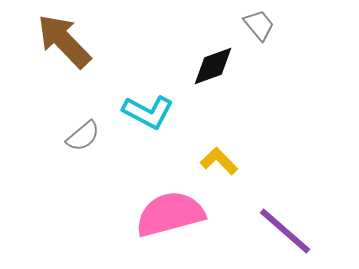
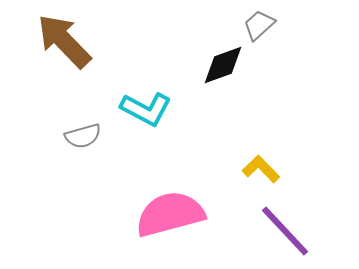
gray trapezoid: rotated 92 degrees counterclockwise
black diamond: moved 10 px right, 1 px up
cyan L-shape: moved 2 px left, 3 px up
gray semicircle: rotated 24 degrees clockwise
yellow L-shape: moved 42 px right, 8 px down
purple line: rotated 6 degrees clockwise
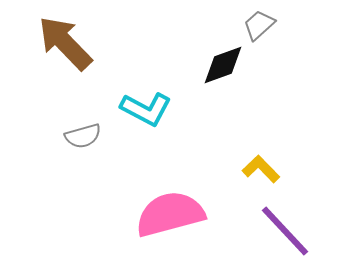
brown arrow: moved 1 px right, 2 px down
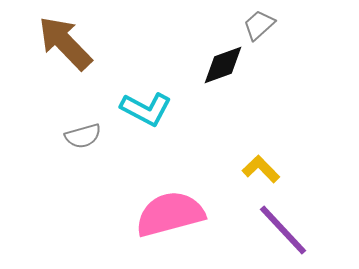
purple line: moved 2 px left, 1 px up
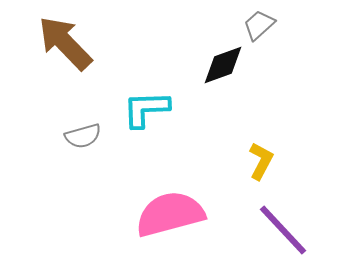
cyan L-shape: rotated 150 degrees clockwise
yellow L-shape: moved 8 px up; rotated 72 degrees clockwise
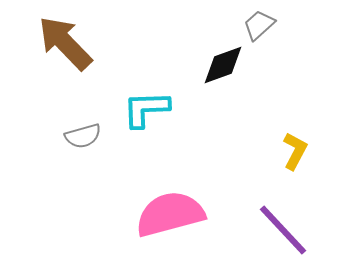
yellow L-shape: moved 34 px right, 10 px up
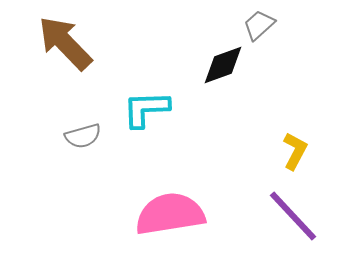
pink semicircle: rotated 6 degrees clockwise
purple line: moved 10 px right, 14 px up
